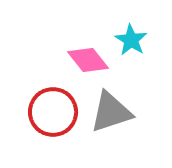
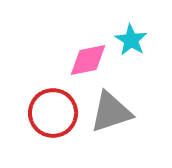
pink diamond: rotated 63 degrees counterclockwise
red circle: moved 1 px down
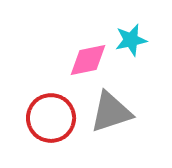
cyan star: rotated 28 degrees clockwise
red circle: moved 2 px left, 5 px down
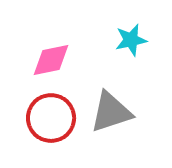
pink diamond: moved 37 px left
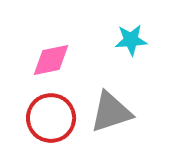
cyan star: rotated 8 degrees clockwise
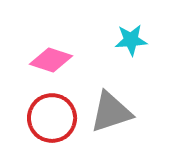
pink diamond: rotated 30 degrees clockwise
red circle: moved 1 px right
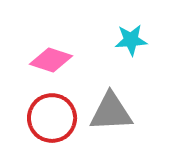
gray triangle: rotated 15 degrees clockwise
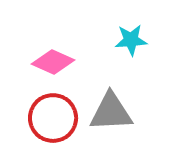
pink diamond: moved 2 px right, 2 px down; rotated 6 degrees clockwise
red circle: moved 1 px right
